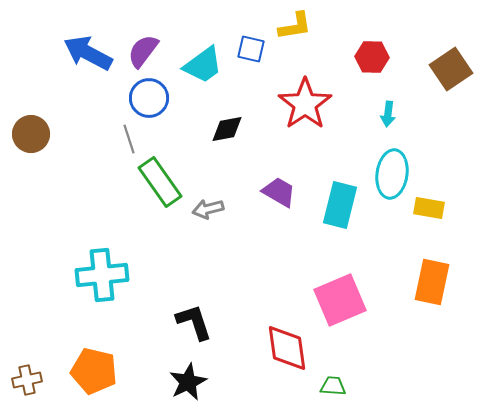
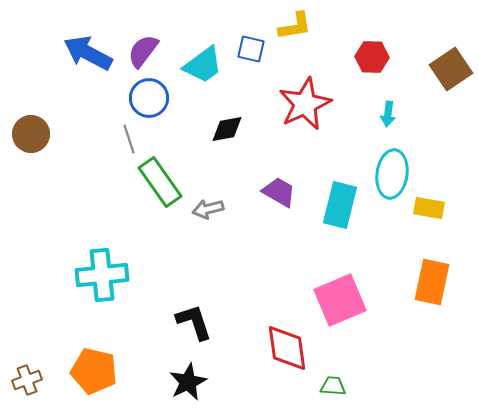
red star: rotated 10 degrees clockwise
brown cross: rotated 8 degrees counterclockwise
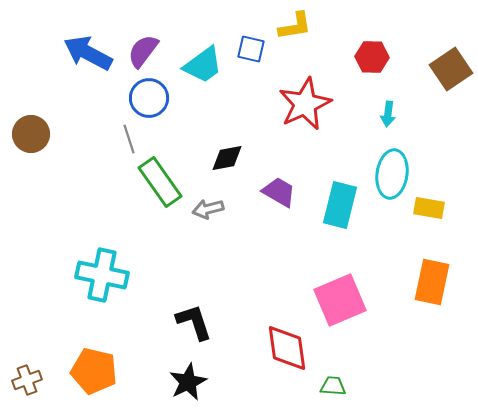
black diamond: moved 29 px down
cyan cross: rotated 18 degrees clockwise
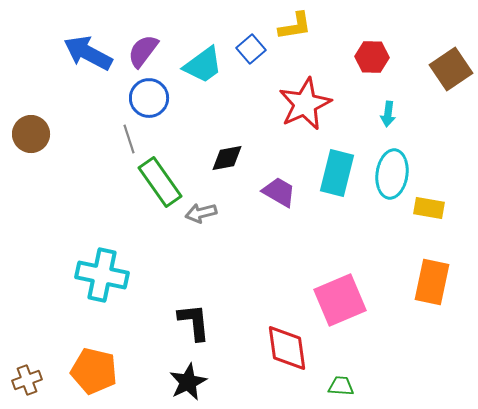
blue square: rotated 36 degrees clockwise
cyan rectangle: moved 3 px left, 32 px up
gray arrow: moved 7 px left, 4 px down
black L-shape: rotated 12 degrees clockwise
green trapezoid: moved 8 px right
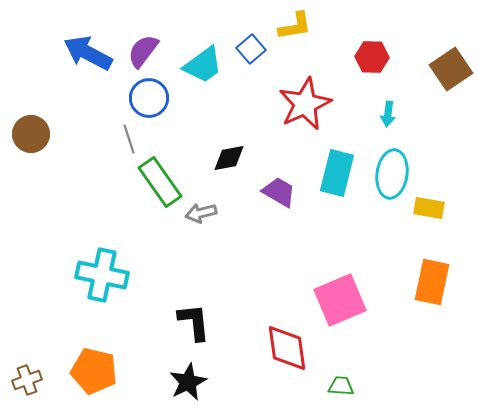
black diamond: moved 2 px right
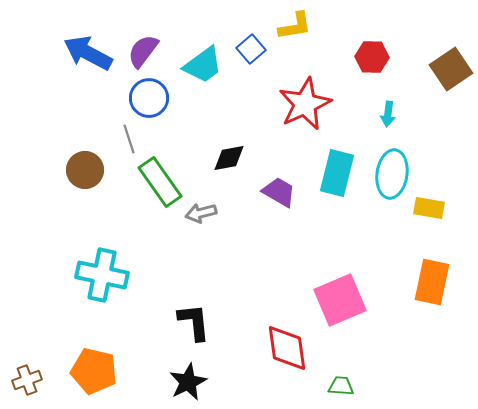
brown circle: moved 54 px right, 36 px down
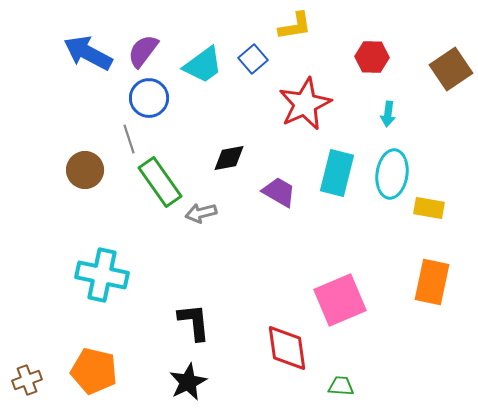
blue square: moved 2 px right, 10 px down
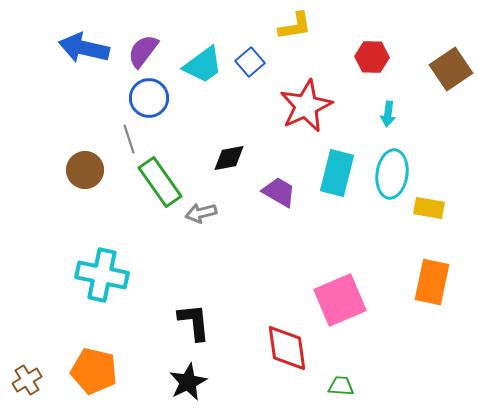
blue arrow: moved 4 px left, 5 px up; rotated 15 degrees counterclockwise
blue square: moved 3 px left, 3 px down
red star: moved 1 px right, 2 px down
brown cross: rotated 12 degrees counterclockwise
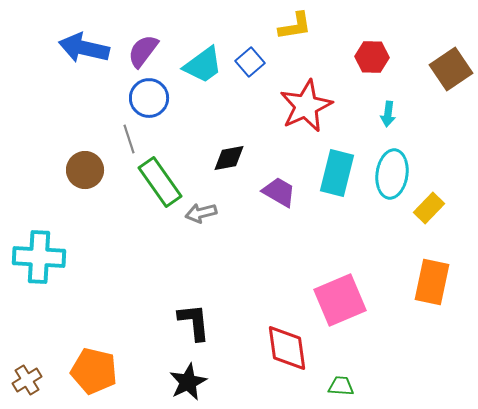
yellow rectangle: rotated 56 degrees counterclockwise
cyan cross: moved 63 px left, 18 px up; rotated 9 degrees counterclockwise
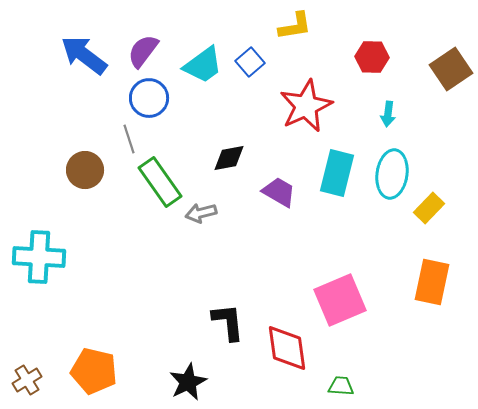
blue arrow: moved 7 px down; rotated 24 degrees clockwise
black L-shape: moved 34 px right
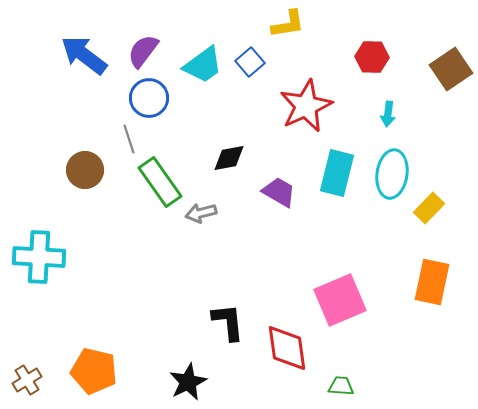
yellow L-shape: moved 7 px left, 2 px up
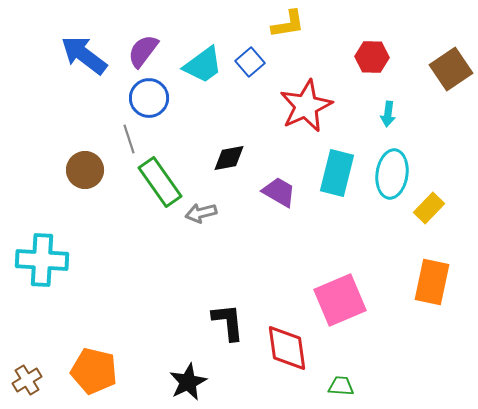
cyan cross: moved 3 px right, 3 px down
